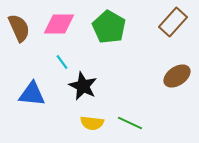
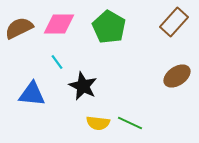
brown rectangle: moved 1 px right
brown semicircle: rotated 92 degrees counterclockwise
cyan line: moved 5 px left
yellow semicircle: moved 6 px right
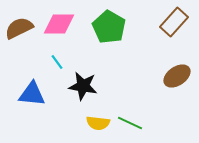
black star: rotated 16 degrees counterclockwise
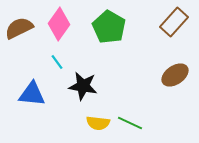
pink diamond: rotated 56 degrees counterclockwise
brown ellipse: moved 2 px left, 1 px up
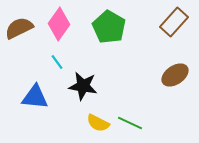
blue triangle: moved 3 px right, 3 px down
yellow semicircle: rotated 20 degrees clockwise
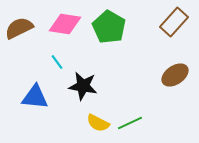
pink diamond: moved 6 px right; rotated 64 degrees clockwise
green line: rotated 50 degrees counterclockwise
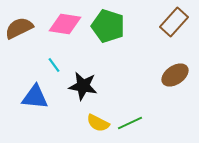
green pentagon: moved 1 px left, 1 px up; rotated 12 degrees counterclockwise
cyan line: moved 3 px left, 3 px down
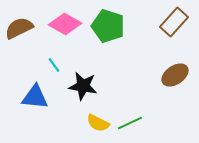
pink diamond: rotated 20 degrees clockwise
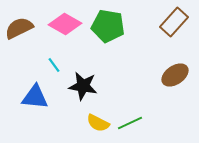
green pentagon: rotated 8 degrees counterclockwise
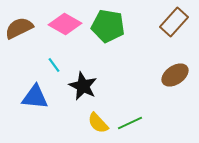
black star: rotated 16 degrees clockwise
yellow semicircle: rotated 20 degrees clockwise
